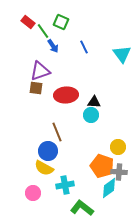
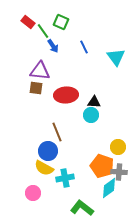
cyan triangle: moved 6 px left, 3 px down
purple triangle: rotated 25 degrees clockwise
cyan cross: moved 7 px up
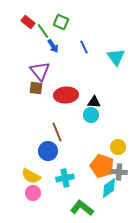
purple triangle: rotated 45 degrees clockwise
yellow semicircle: moved 13 px left, 8 px down
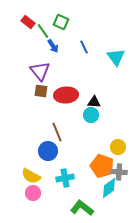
brown square: moved 5 px right, 3 px down
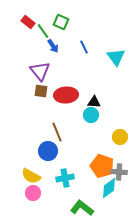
yellow circle: moved 2 px right, 10 px up
